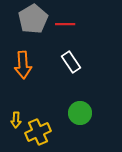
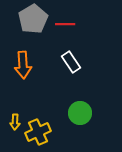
yellow arrow: moved 1 px left, 2 px down
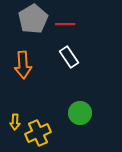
white rectangle: moved 2 px left, 5 px up
yellow cross: moved 1 px down
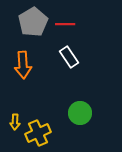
gray pentagon: moved 3 px down
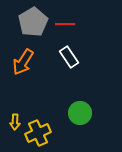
orange arrow: moved 3 px up; rotated 36 degrees clockwise
